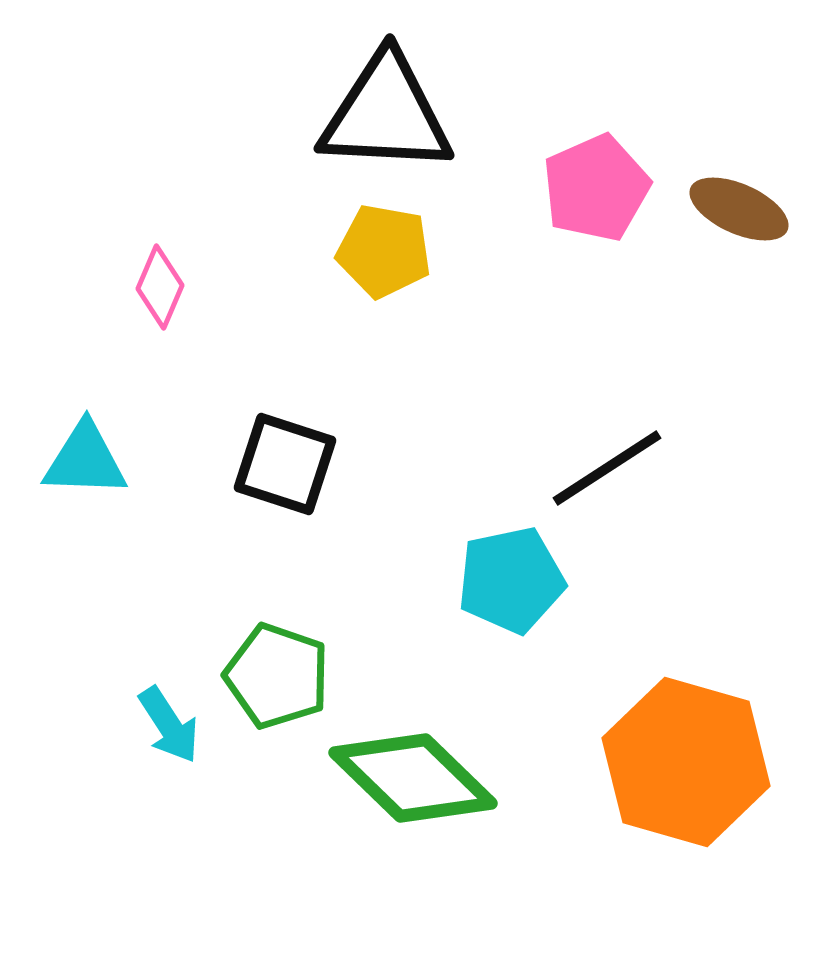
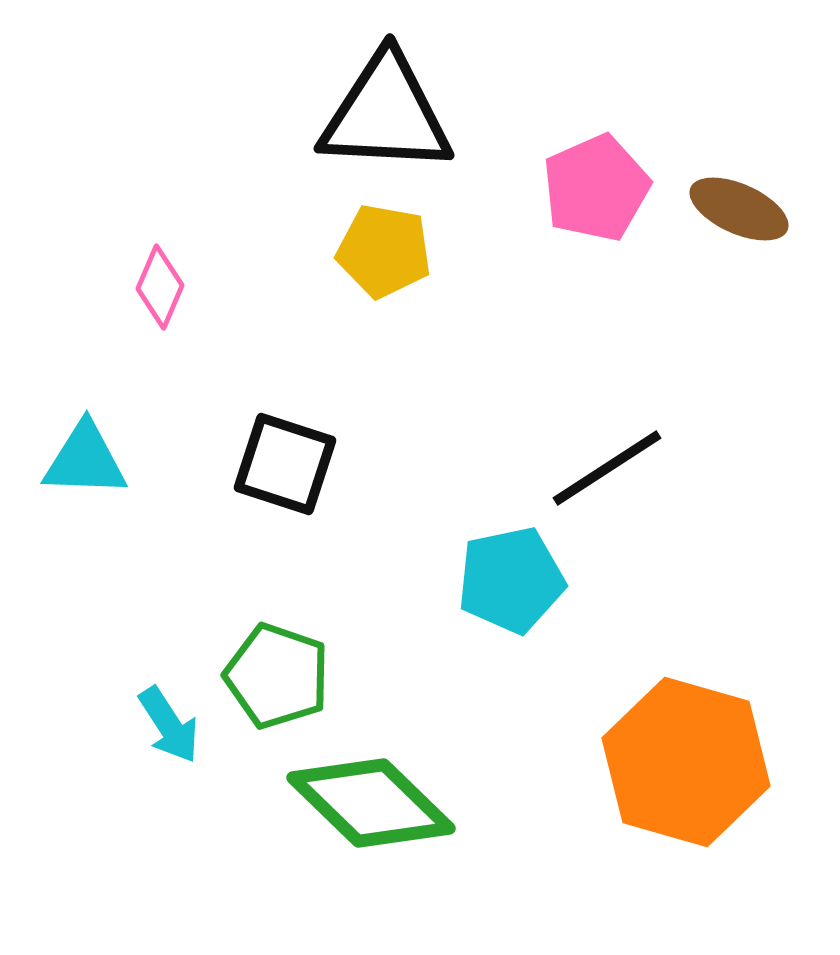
green diamond: moved 42 px left, 25 px down
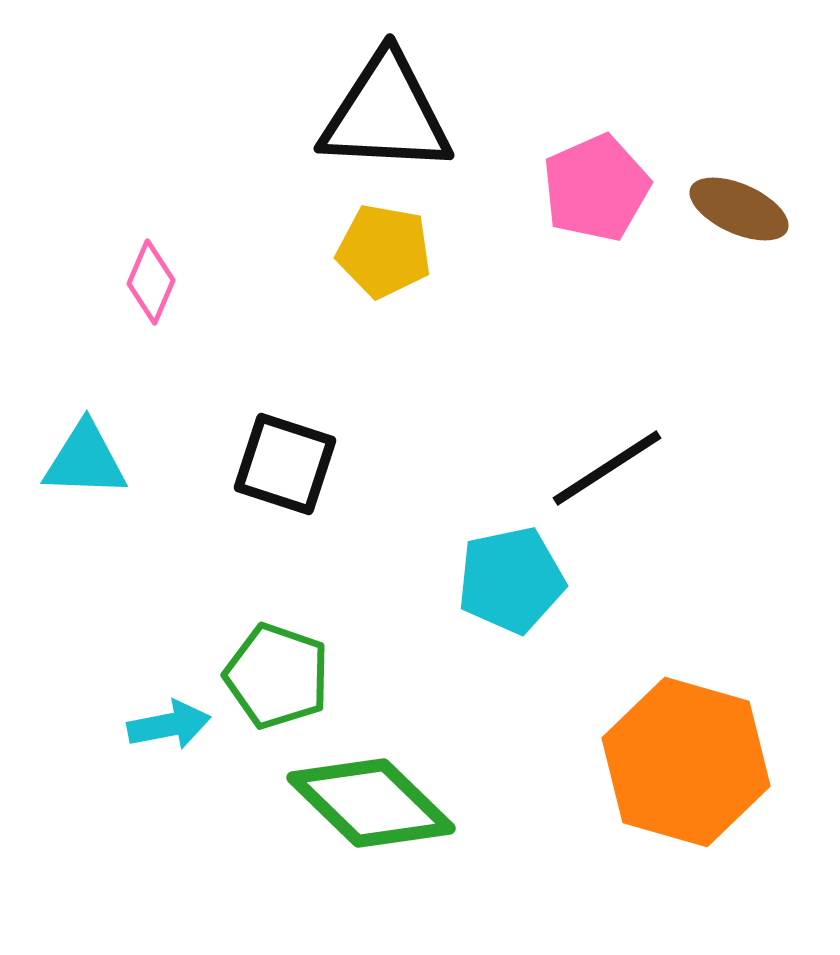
pink diamond: moved 9 px left, 5 px up
cyan arrow: rotated 68 degrees counterclockwise
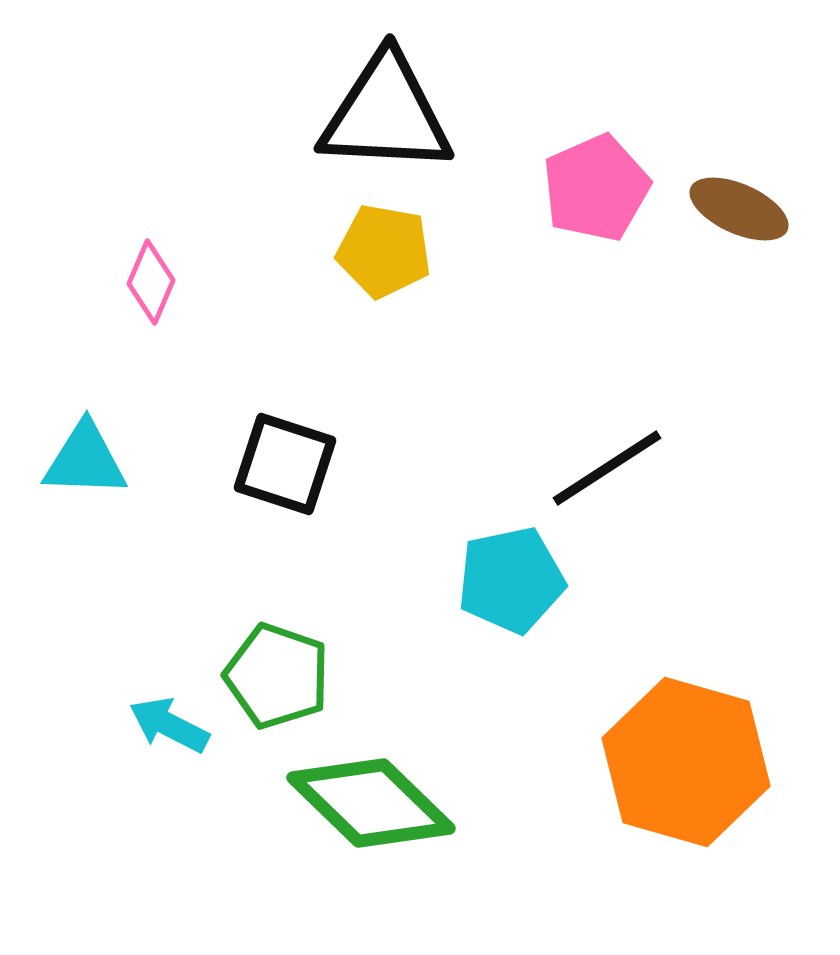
cyan arrow: rotated 142 degrees counterclockwise
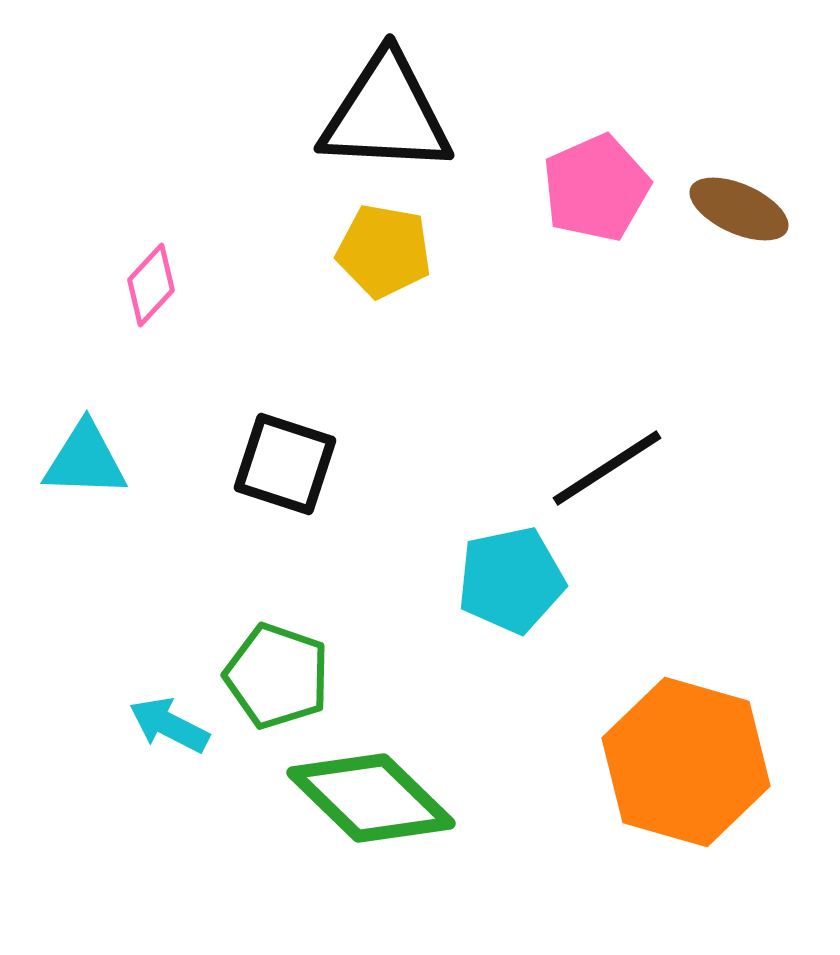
pink diamond: moved 3 px down; rotated 20 degrees clockwise
green diamond: moved 5 px up
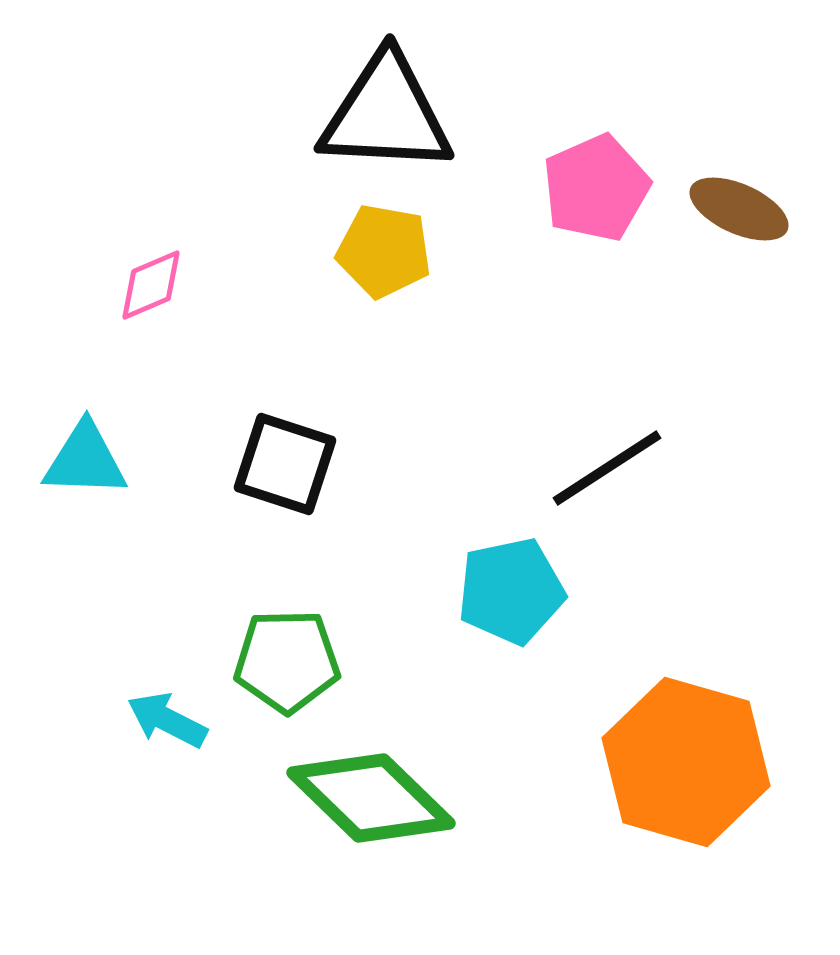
pink diamond: rotated 24 degrees clockwise
cyan pentagon: moved 11 px down
green pentagon: moved 10 px right, 15 px up; rotated 20 degrees counterclockwise
cyan arrow: moved 2 px left, 5 px up
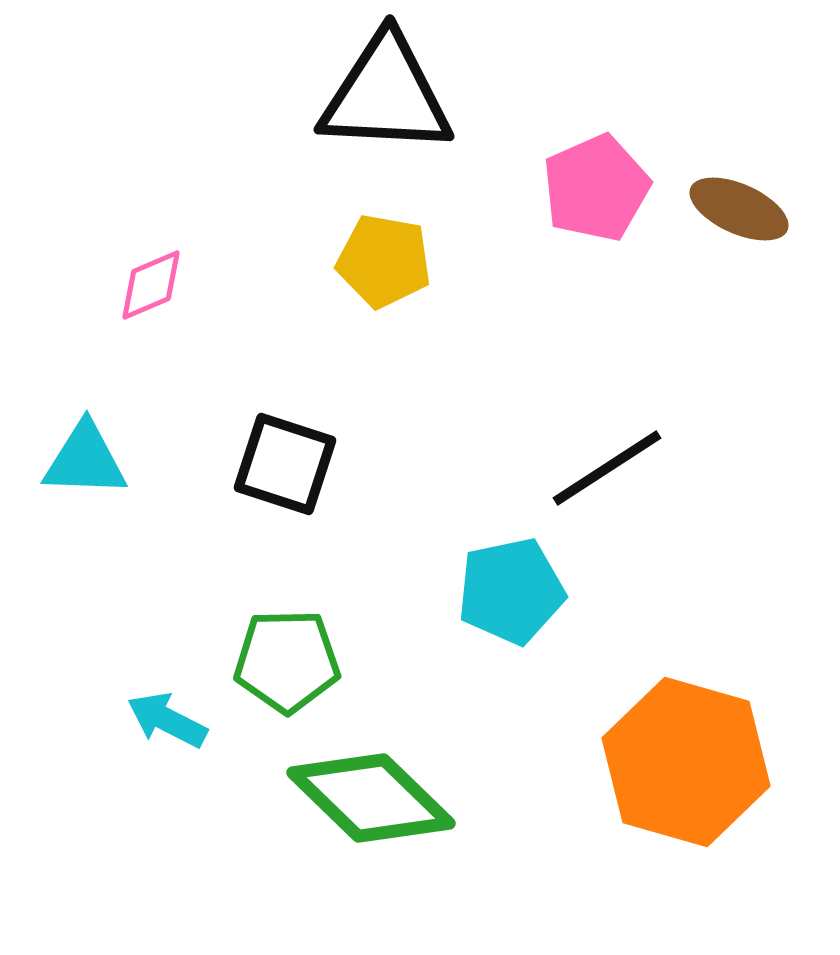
black triangle: moved 19 px up
yellow pentagon: moved 10 px down
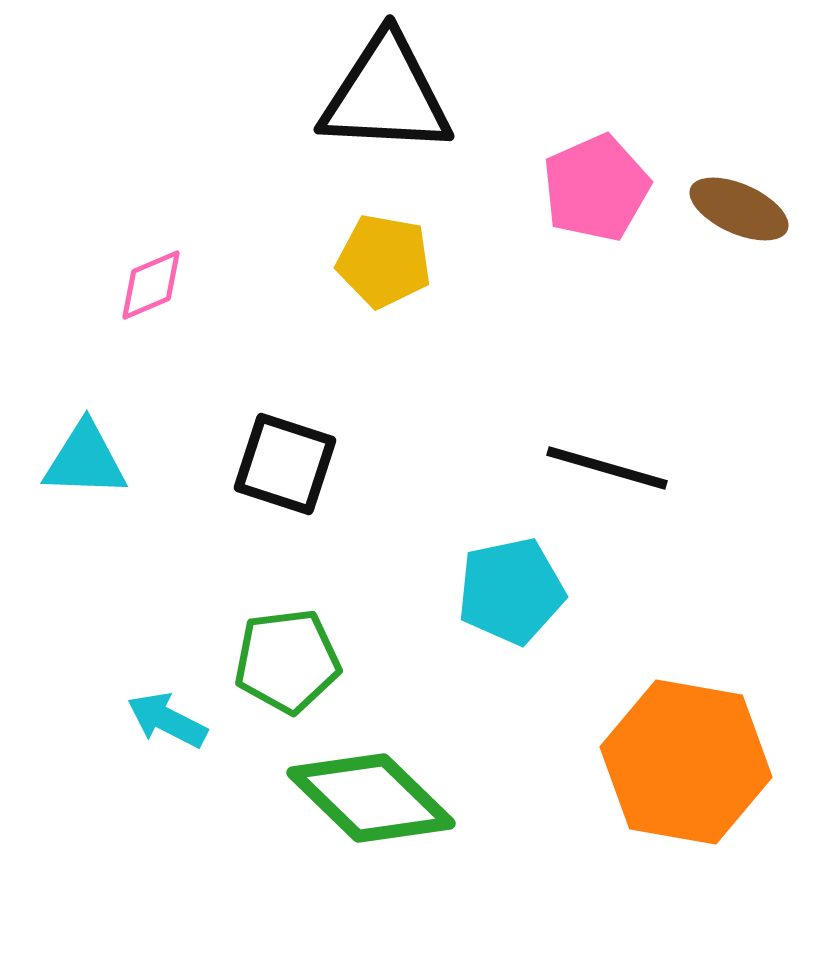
black line: rotated 49 degrees clockwise
green pentagon: rotated 6 degrees counterclockwise
orange hexagon: rotated 6 degrees counterclockwise
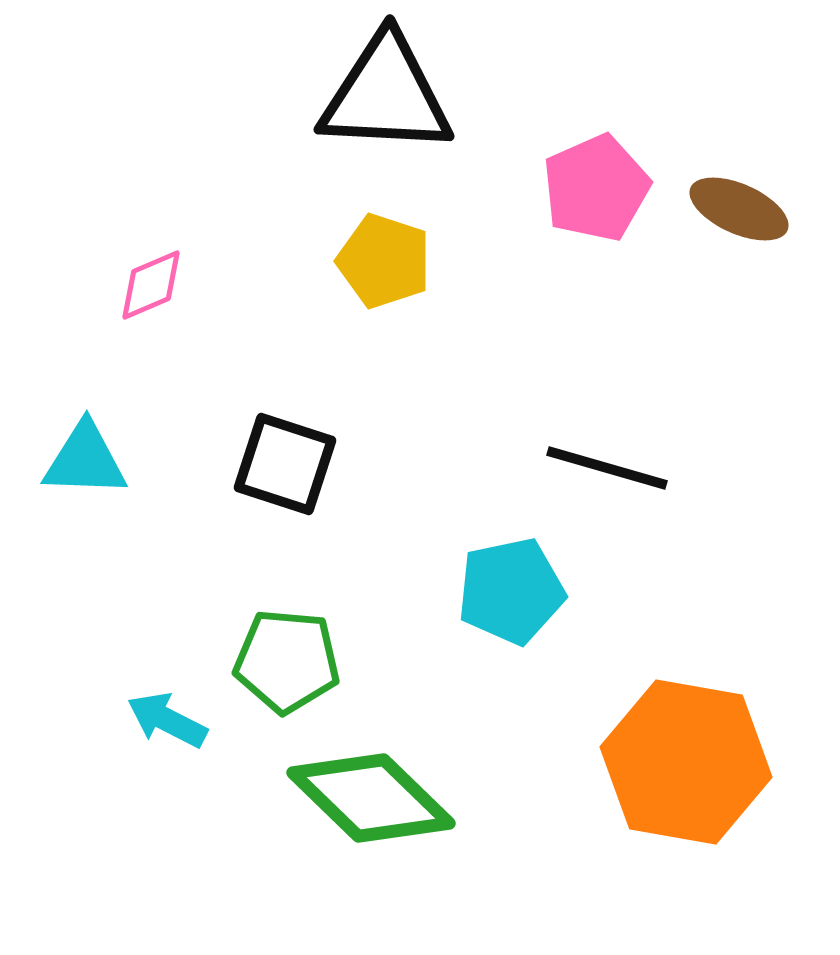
yellow pentagon: rotated 8 degrees clockwise
green pentagon: rotated 12 degrees clockwise
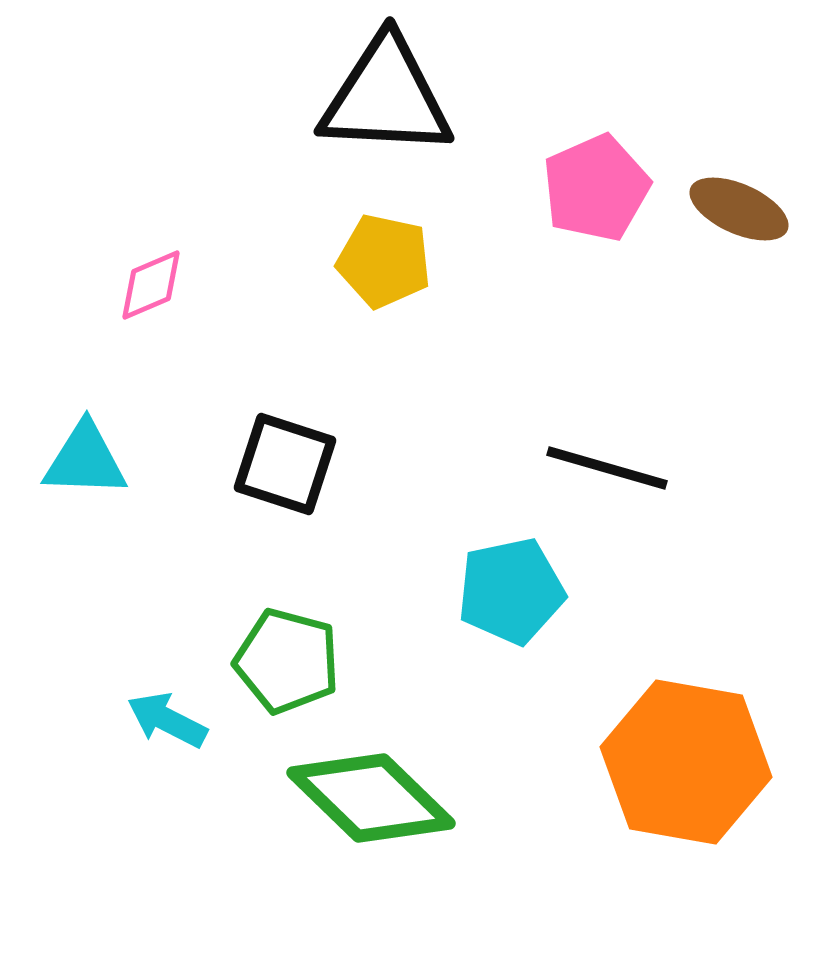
black triangle: moved 2 px down
yellow pentagon: rotated 6 degrees counterclockwise
green pentagon: rotated 10 degrees clockwise
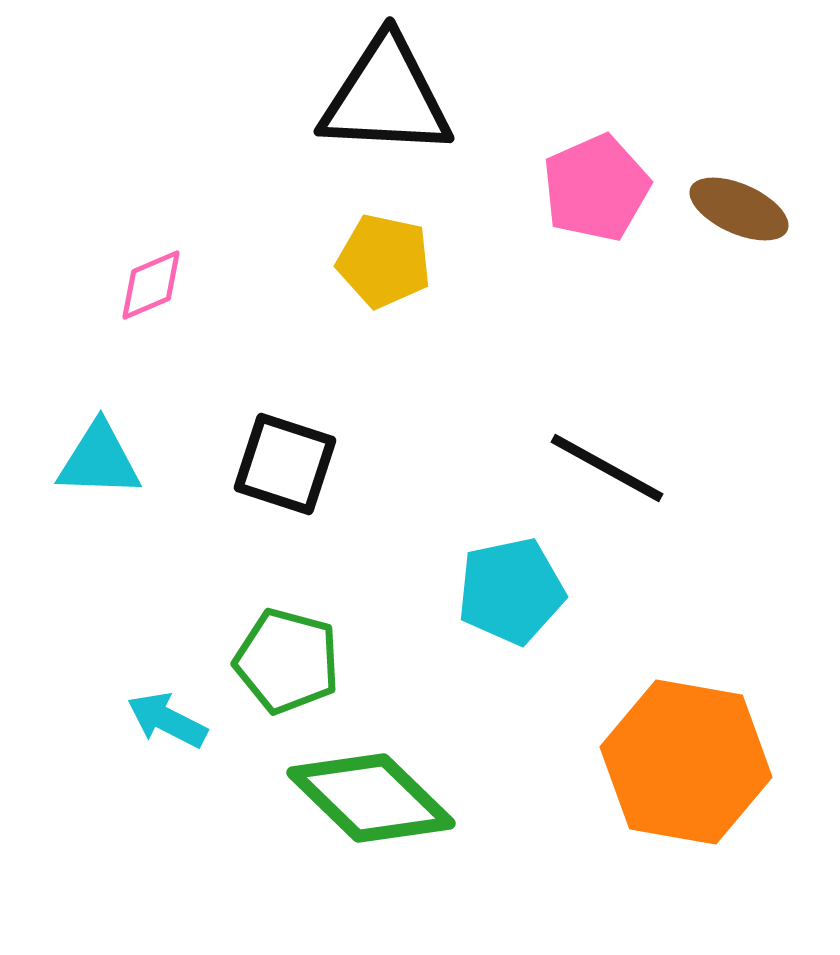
cyan triangle: moved 14 px right
black line: rotated 13 degrees clockwise
